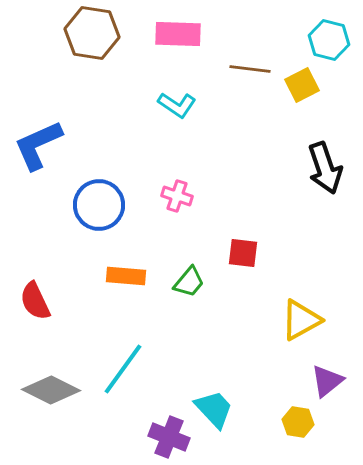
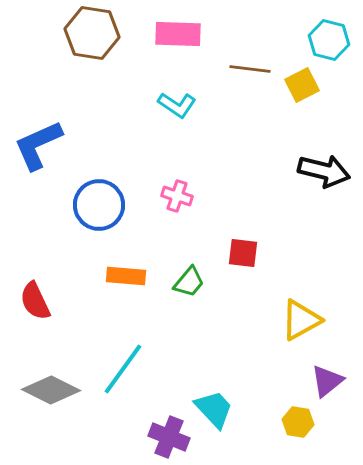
black arrow: moved 1 px left, 3 px down; rotated 57 degrees counterclockwise
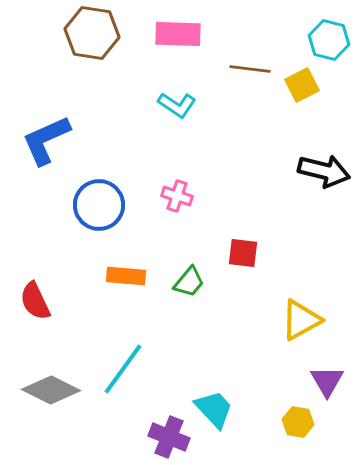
blue L-shape: moved 8 px right, 5 px up
purple triangle: rotated 21 degrees counterclockwise
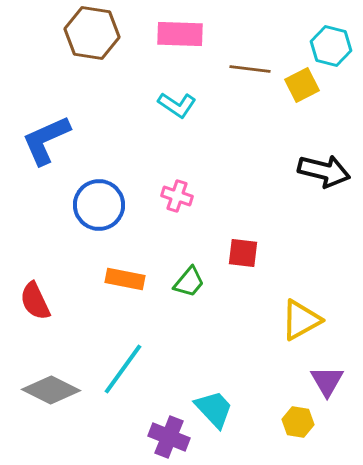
pink rectangle: moved 2 px right
cyan hexagon: moved 2 px right, 6 px down
orange rectangle: moved 1 px left, 3 px down; rotated 6 degrees clockwise
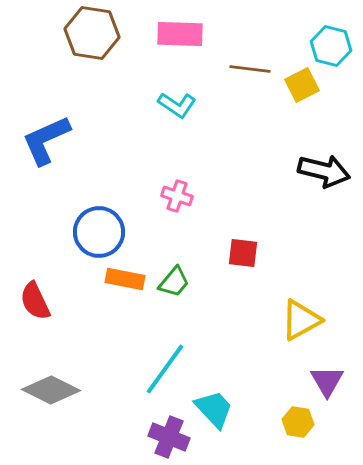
blue circle: moved 27 px down
green trapezoid: moved 15 px left
cyan line: moved 42 px right
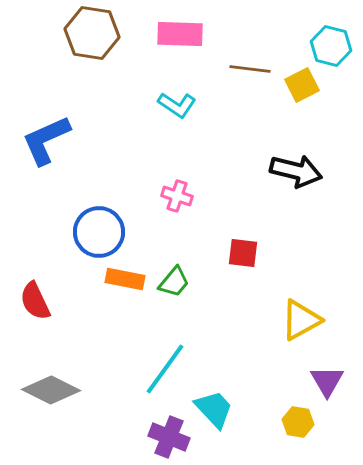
black arrow: moved 28 px left
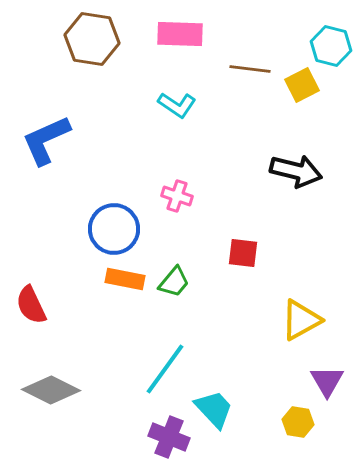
brown hexagon: moved 6 px down
blue circle: moved 15 px right, 3 px up
red semicircle: moved 4 px left, 4 px down
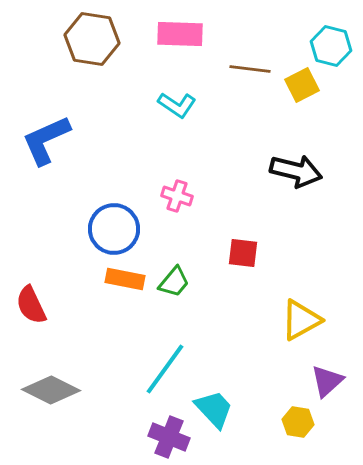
purple triangle: rotated 18 degrees clockwise
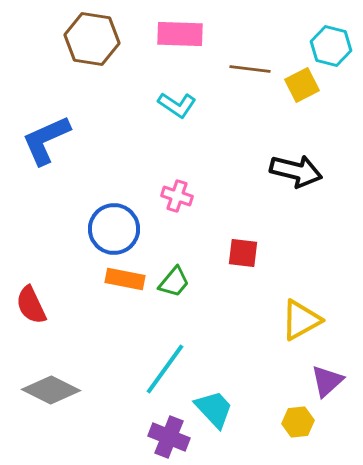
yellow hexagon: rotated 16 degrees counterclockwise
